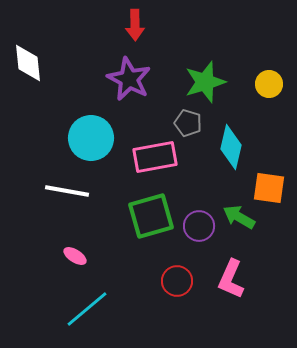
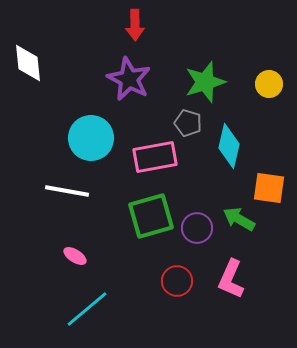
cyan diamond: moved 2 px left, 1 px up
green arrow: moved 2 px down
purple circle: moved 2 px left, 2 px down
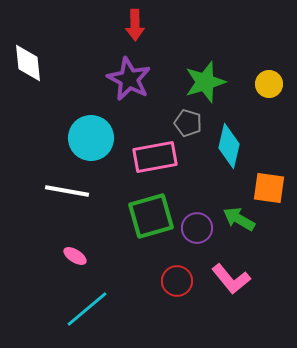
pink L-shape: rotated 63 degrees counterclockwise
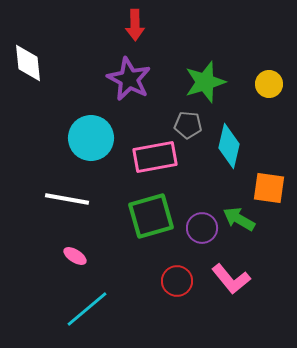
gray pentagon: moved 2 px down; rotated 12 degrees counterclockwise
white line: moved 8 px down
purple circle: moved 5 px right
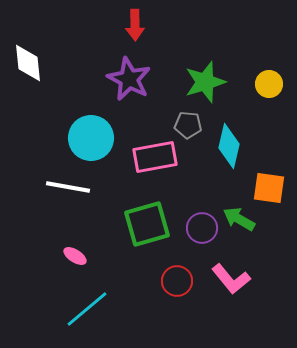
white line: moved 1 px right, 12 px up
green square: moved 4 px left, 8 px down
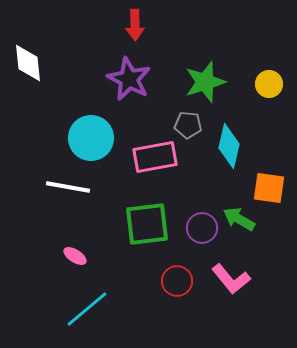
green square: rotated 9 degrees clockwise
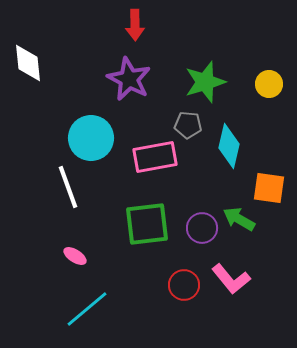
white line: rotated 60 degrees clockwise
red circle: moved 7 px right, 4 px down
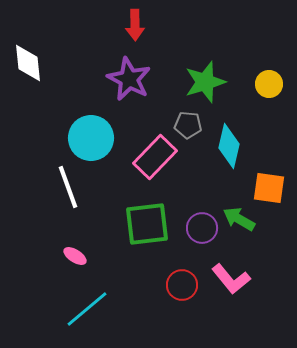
pink rectangle: rotated 36 degrees counterclockwise
red circle: moved 2 px left
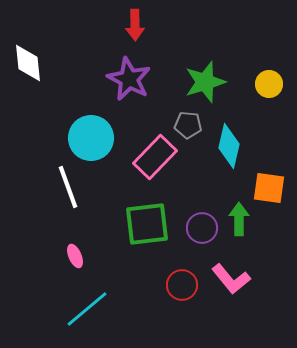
green arrow: rotated 60 degrees clockwise
pink ellipse: rotated 35 degrees clockwise
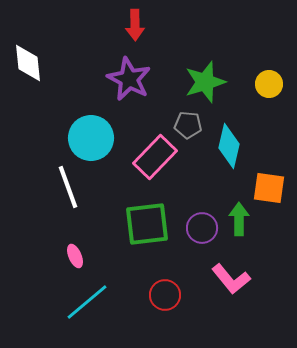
red circle: moved 17 px left, 10 px down
cyan line: moved 7 px up
